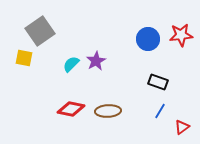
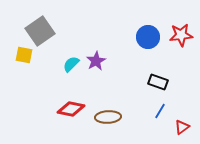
blue circle: moved 2 px up
yellow square: moved 3 px up
brown ellipse: moved 6 px down
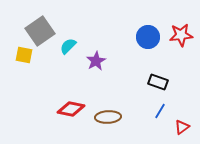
cyan semicircle: moved 3 px left, 18 px up
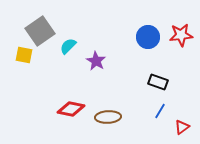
purple star: rotated 12 degrees counterclockwise
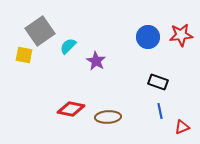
blue line: rotated 42 degrees counterclockwise
red triangle: rotated 14 degrees clockwise
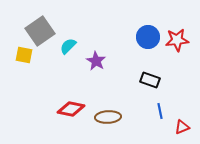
red star: moved 4 px left, 5 px down
black rectangle: moved 8 px left, 2 px up
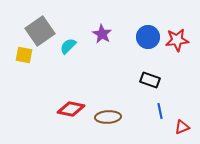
purple star: moved 6 px right, 27 px up
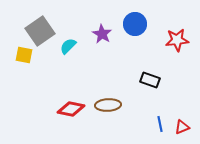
blue circle: moved 13 px left, 13 px up
blue line: moved 13 px down
brown ellipse: moved 12 px up
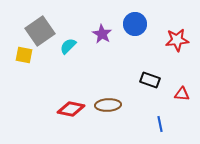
red triangle: moved 33 px up; rotated 28 degrees clockwise
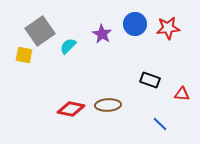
red star: moved 9 px left, 12 px up
blue line: rotated 35 degrees counterclockwise
